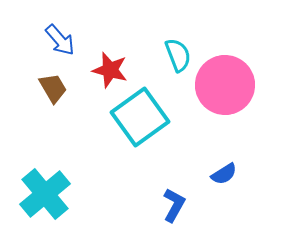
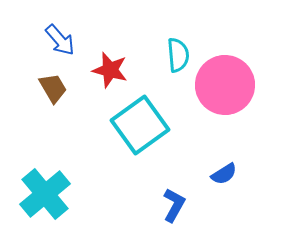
cyan semicircle: rotated 16 degrees clockwise
cyan square: moved 8 px down
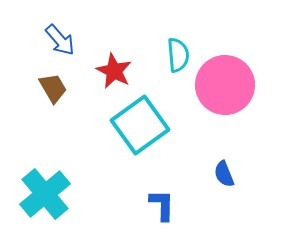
red star: moved 4 px right, 1 px down; rotated 12 degrees clockwise
blue semicircle: rotated 100 degrees clockwise
blue L-shape: moved 12 px left; rotated 28 degrees counterclockwise
